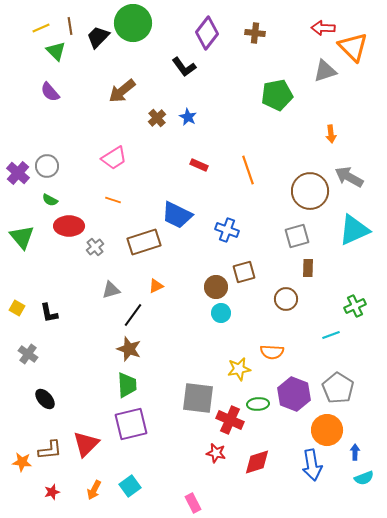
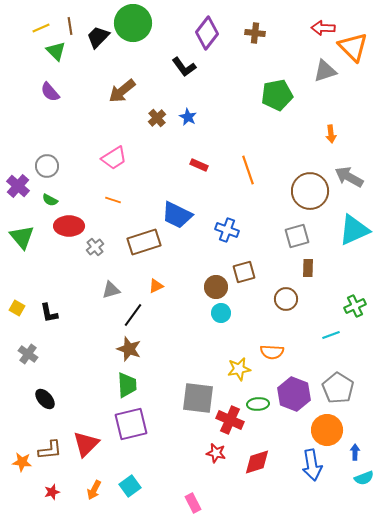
purple cross at (18, 173): moved 13 px down
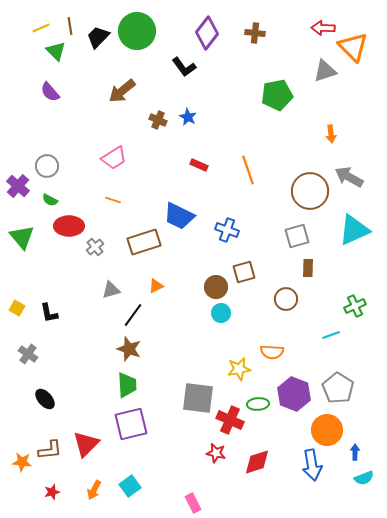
green circle at (133, 23): moved 4 px right, 8 px down
brown cross at (157, 118): moved 1 px right, 2 px down; rotated 24 degrees counterclockwise
blue trapezoid at (177, 215): moved 2 px right, 1 px down
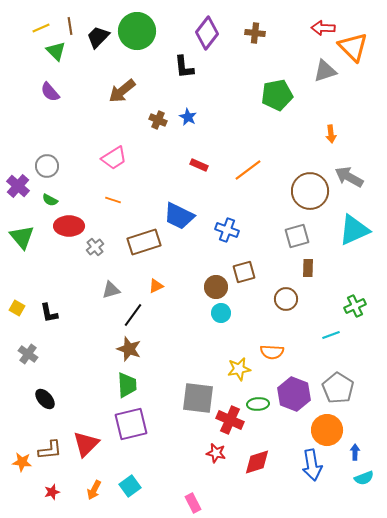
black L-shape at (184, 67): rotated 30 degrees clockwise
orange line at (248, 170): rotated 72 degrees clockwise
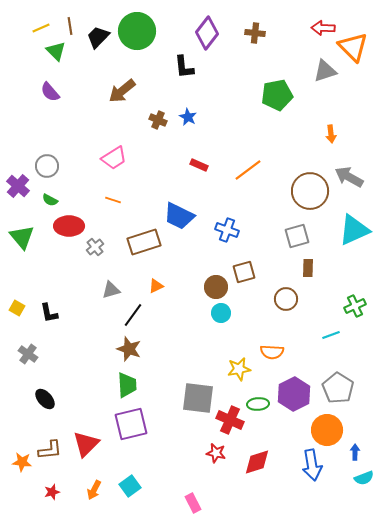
purple hexagon at (294, 394): rotated 12 degrees clockwise
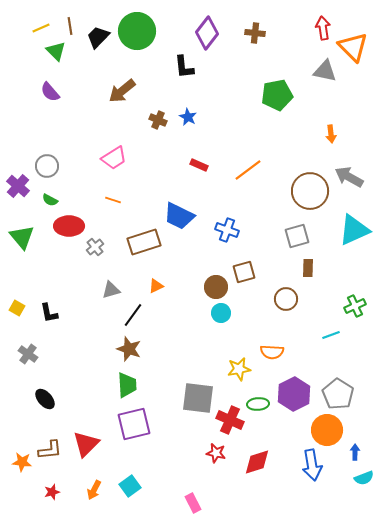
red arrow at (323, 28): rotated 80 degrees clockwise
gray triangle at (325, 71): rotated 30 degrees clockwise
gray pentagon at (338, 388): moved 6 px down
purple square at (131, 424): moved 3 px right
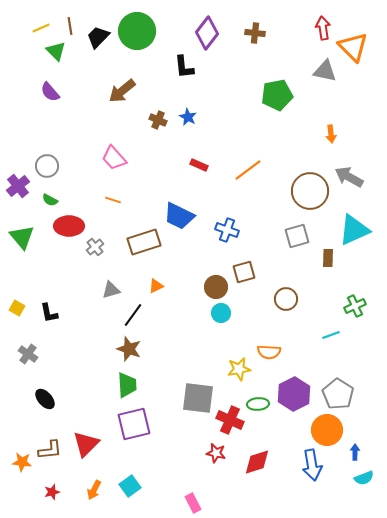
pink trapezoid at (114, 158): rotated 80 degrees clockwise
purple cross at (18, 186): rotated 10 degrees clockwise
brown rectangle at (308, 268): moved 20 px right, 10 px up
orange semicircle at (272, 352): moved 3 px left
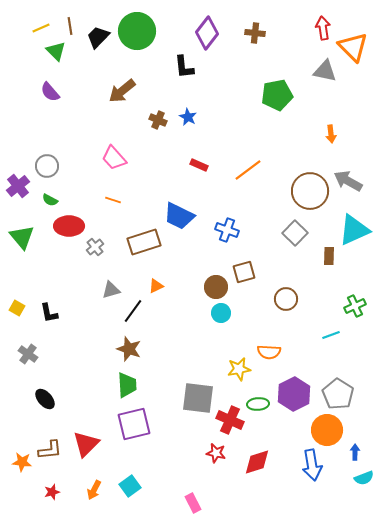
gray arrow at (349, 177): moved 1 px left, 4 px down
gray square at (297, 236): moved 2 px left, 3 px up; rotated 30 degrees counterclockwise
brown rectangle at (328, 258): moved 1 px right, 2 px up
black line at (133, 315): moved 4 px up
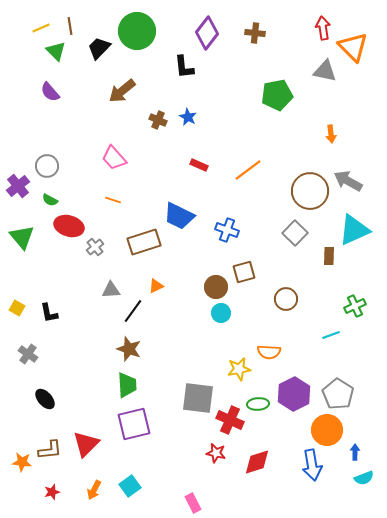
black trapezoid at (98, 37): moved 1 px right, 11 px down
red ellipse at (69, 226): rotated 16 degrees clockwise
gray triangle at (111, 290): rotated 12 degrees clockwise
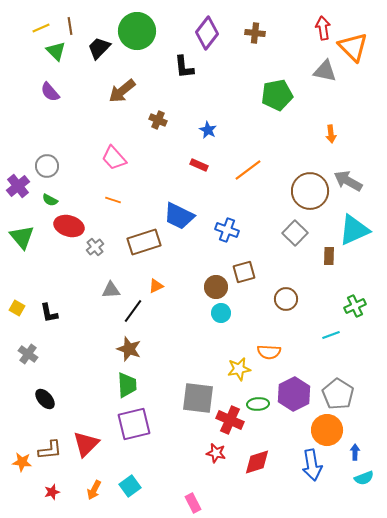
blue star at (188, 117): moved 20 px right, 13 px down
